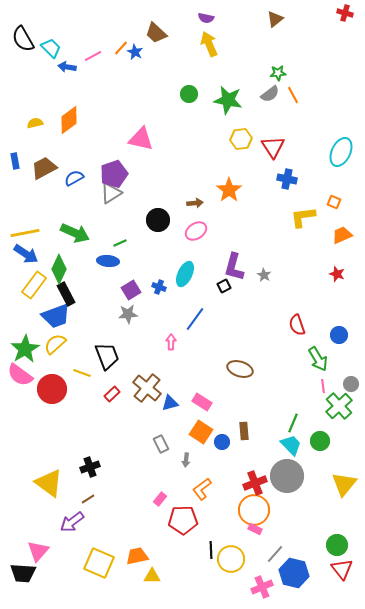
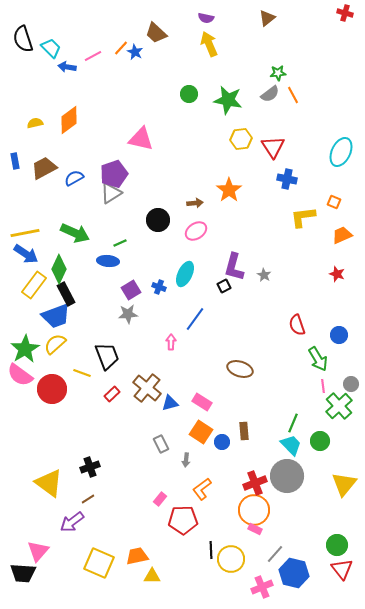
brown triangle at (275, 19): moved 8 px left, 1 px up
black semicircle at (23, 39): rotated 12 degrees clockwise
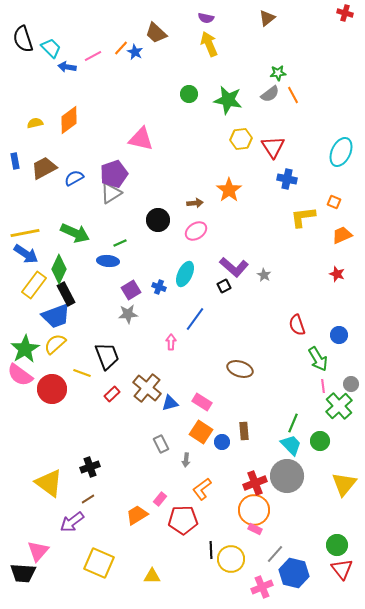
purple L-shape at (234, 267): rotated 64 degrees counterclockwise
orange trapezoid at (137, 556): moved 41 px up; rotated 20 degrees counterclockwise
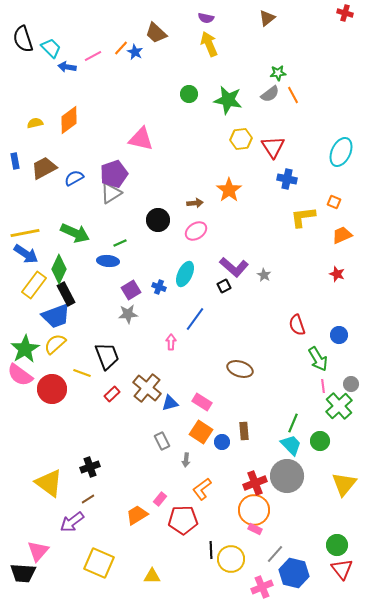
gray rectangle at (161, 444): moved 1 px right, 3 px up
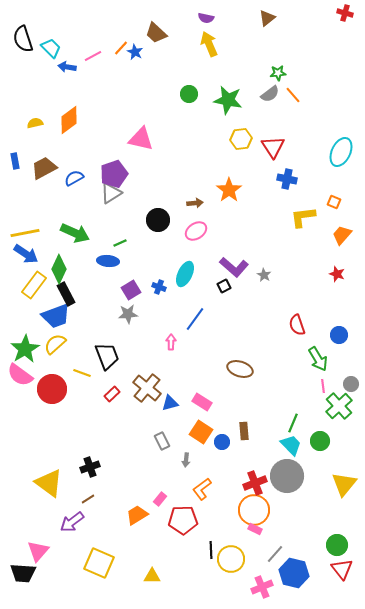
orange line at (293, 95): rotated 12 degrees counterclockwise
orange trapezoid at (342, 235): rotated 25 degrees counterclockwise
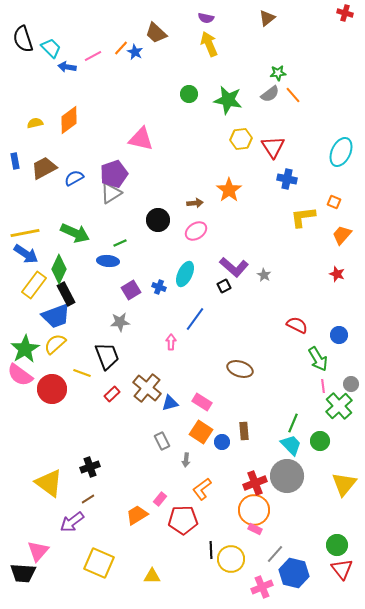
gray star at (128, 314): moved 8 px left, 8 px down
red semicircle at (297, 325): rotated 135 degrees clockwise
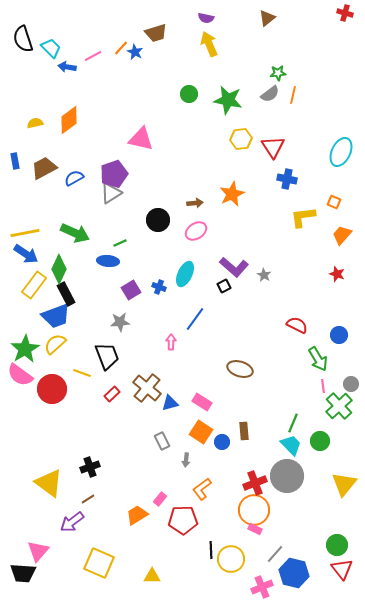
brown trapezoid at (156, 33): rotated 60 degrees counterclockwise
orange line at (293, 95): rotated 54 degrees clockwise
orange star at (229, 190): moved 3 px right, 4 px down; rotated 10 degrees clockwise
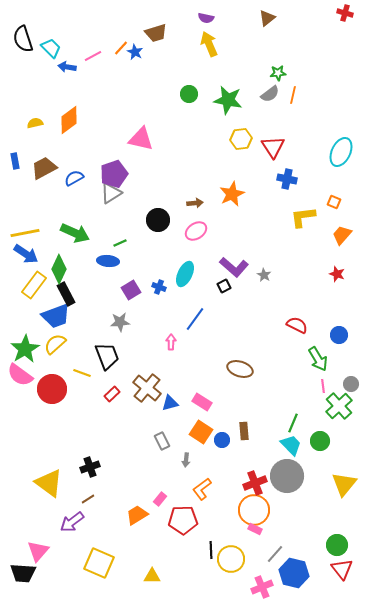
blue circle at (222, 442): moved 2 px up
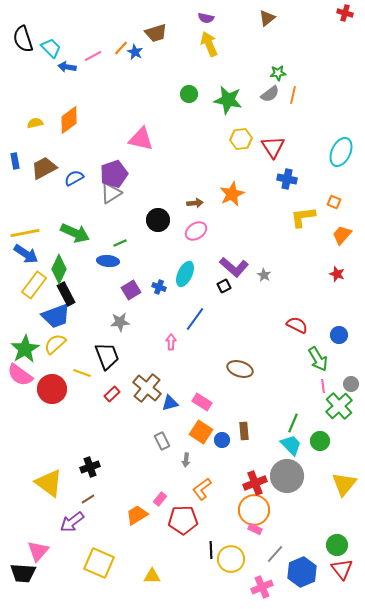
blue hexagon at (294, 573): moved 8 px right, 1 px up; rotated 24 degrees clockwise
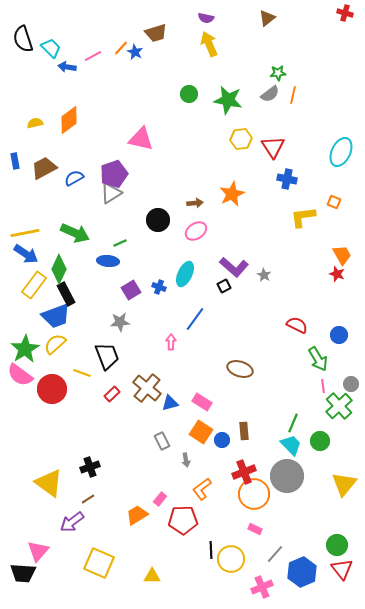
orange trapezoid at (342, 235): moved 20 px down; rotated 110 degrees clockwise
gray arrow at (186, 460): rotated 16 degrees counterclockwise
red cross at (255, 483): moved 11 px left, 11 px up
orange circle at (254, 510): moved 16 px up
